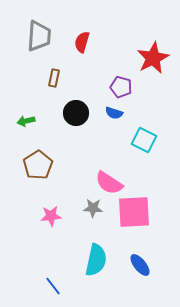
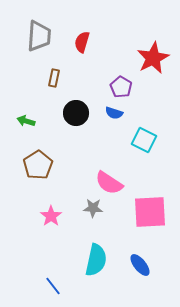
purple pentagon: rotated 15 degrees clockwise
green arrow: rotated 30 degrees clockwise
pink square: moved 16 px right
pink star: rotated 30 degrees counterclockwise
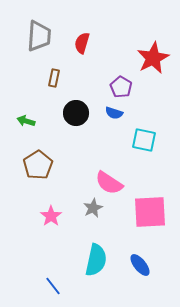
red semicircle: moved 1 px down
cyan square: rotated 15 degrees counterclockwise
gray star: rotated 30 degrees counterclockwise
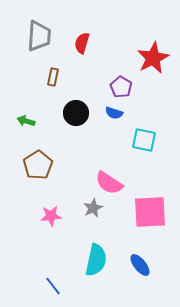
brown rectangle: moved 1 px left, 1 px up
pink star: rotated 30 degrees clockwise
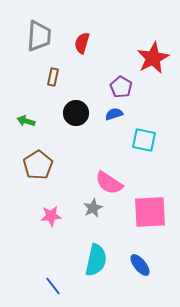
blue semicircle: moved 1 px down; rotated 144 degrees clockwise
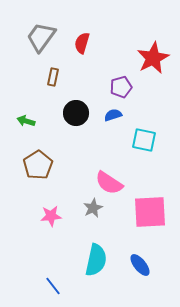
gray trapezoid: moved 2 px right, 1 px down; rotated 148 degrees counterclockwise
purple pentagon: rotated 25 degrees clockwise
blue semicircle: moved 1 px left, 1 px down
